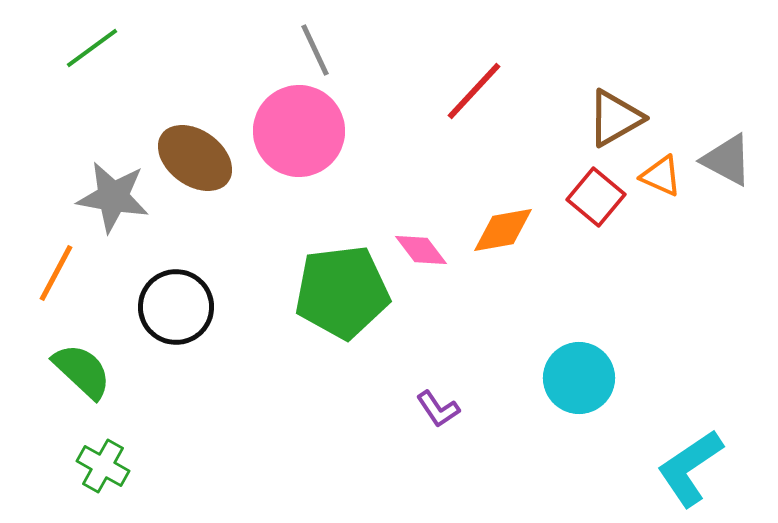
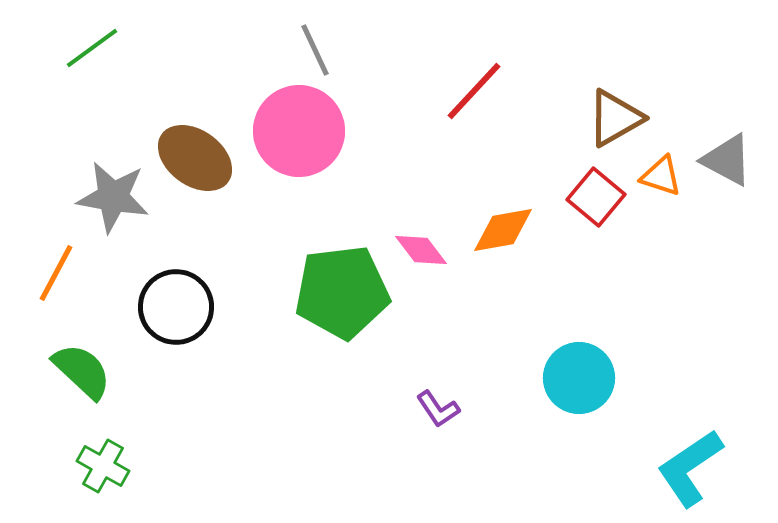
orange triangle: rotated 6 degrees counterclockwise
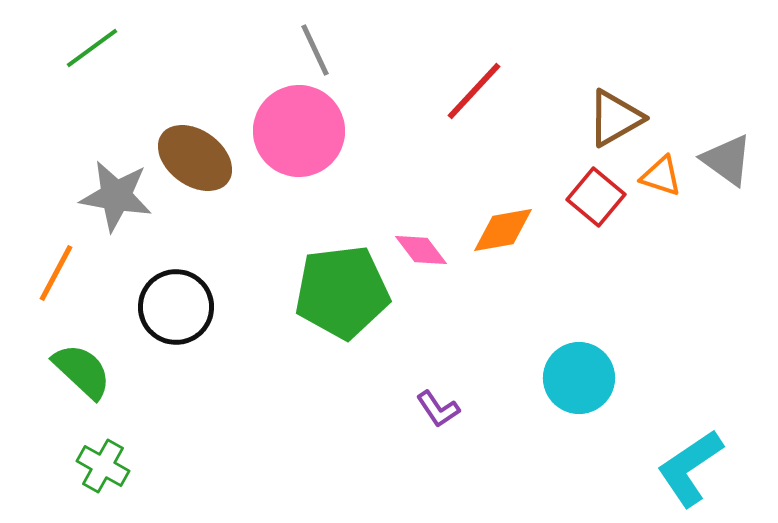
gray triangle: rotated 8 degrees clockwise
gray star: moved 3 px right, 1 px up
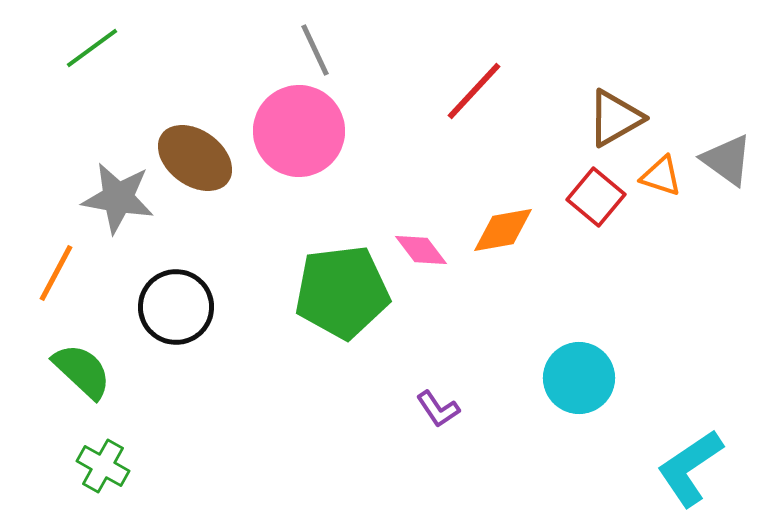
gray star: moved 2 px right, 2 px down
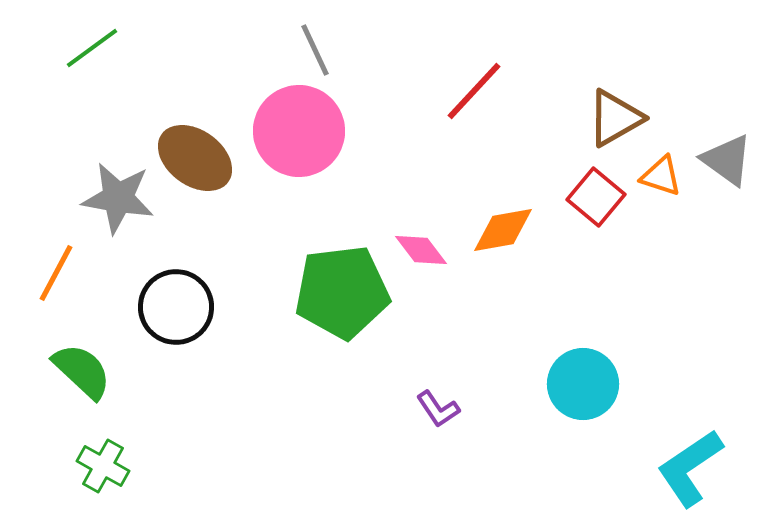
cyan circle: moved 4 px right, 6 px down
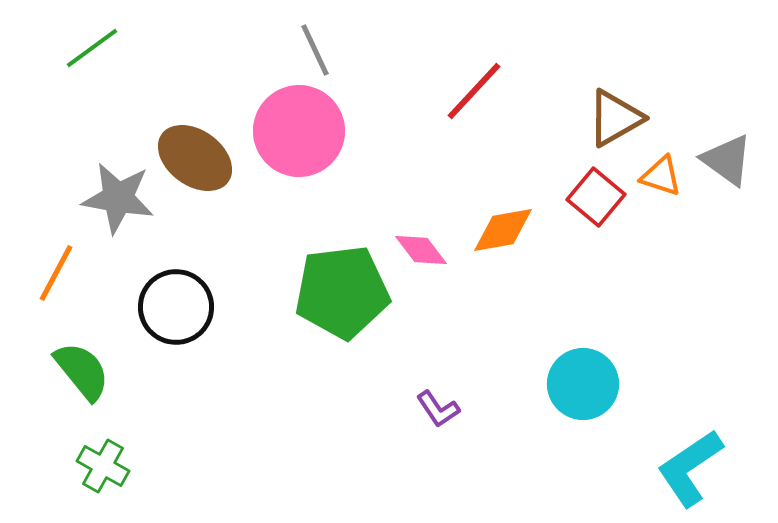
green semicircle: rotated 8 degrees clockwise
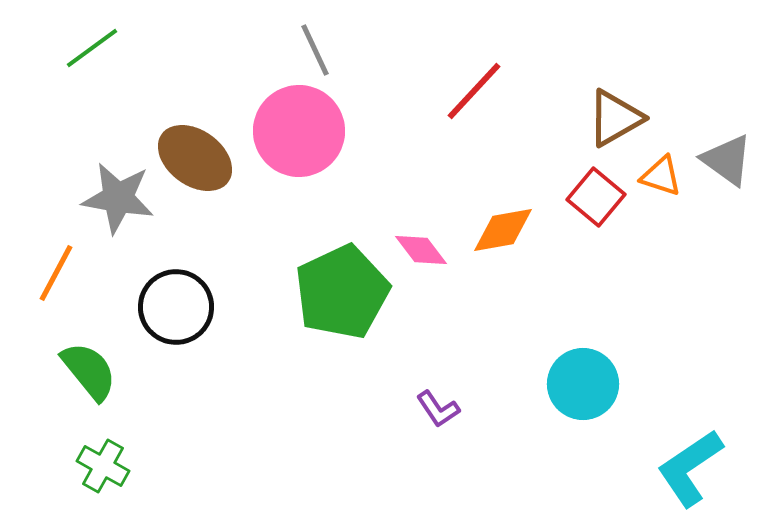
green pentagon: rotated 18 degrees counterclockwise
green semicircle: moved 7 px right
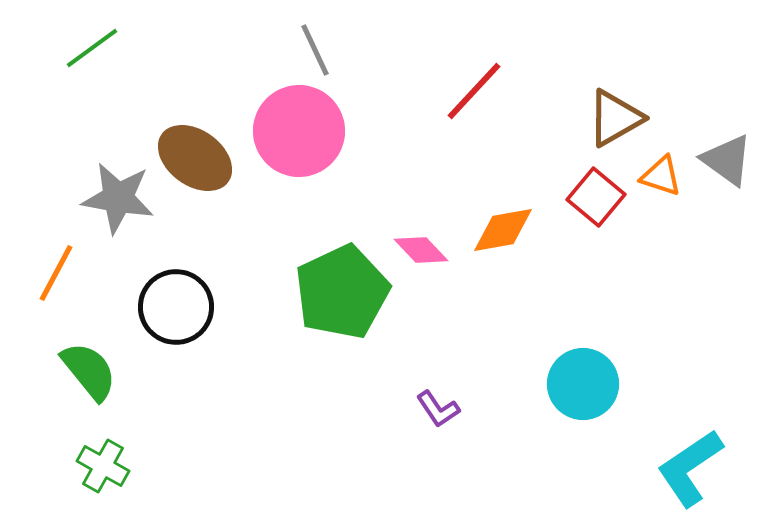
pink diamond: rotated 6 degrees counterclockwise
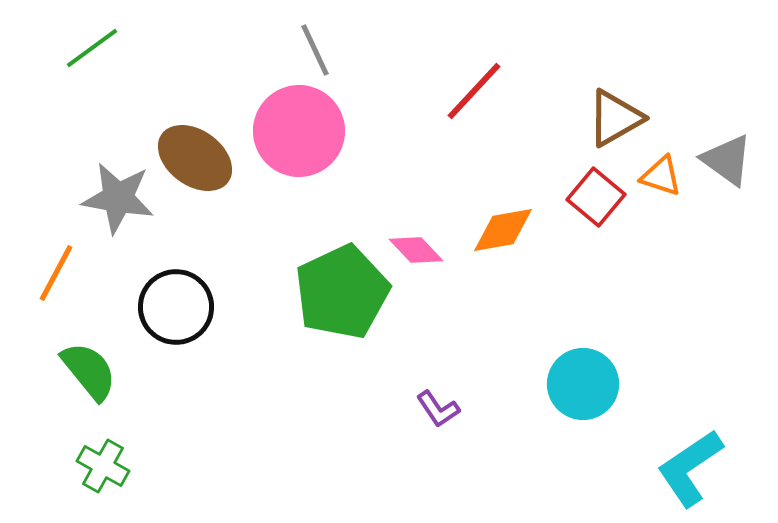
pink diamond: moved 5 px left
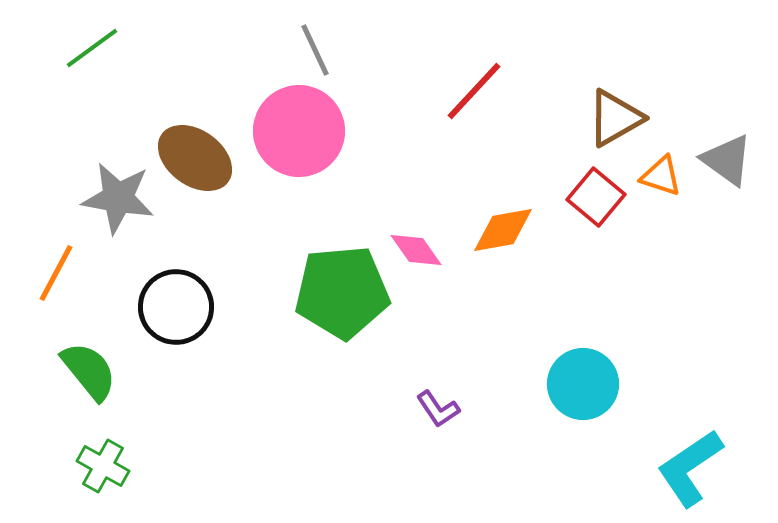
pink diamond: rotated 8 degrees clockwise
green pentagon: rotated 20 degrees clockwise
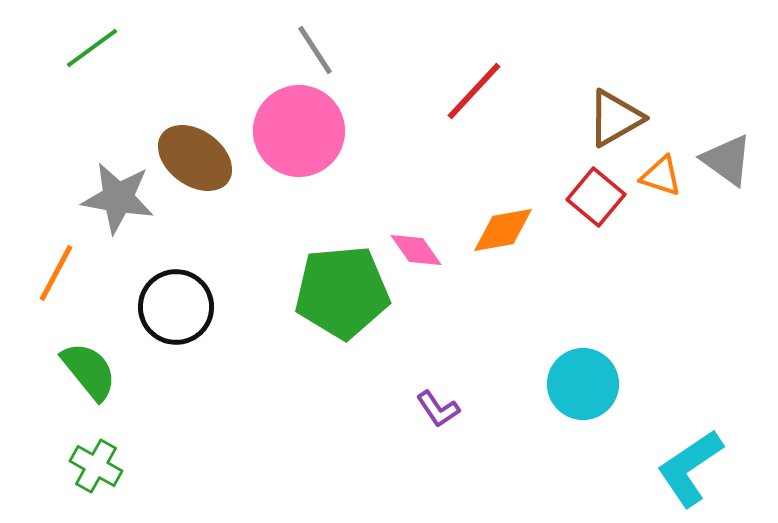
gray line: rotated 8 degrees counterclockwise
green cross: moved 7 px left
